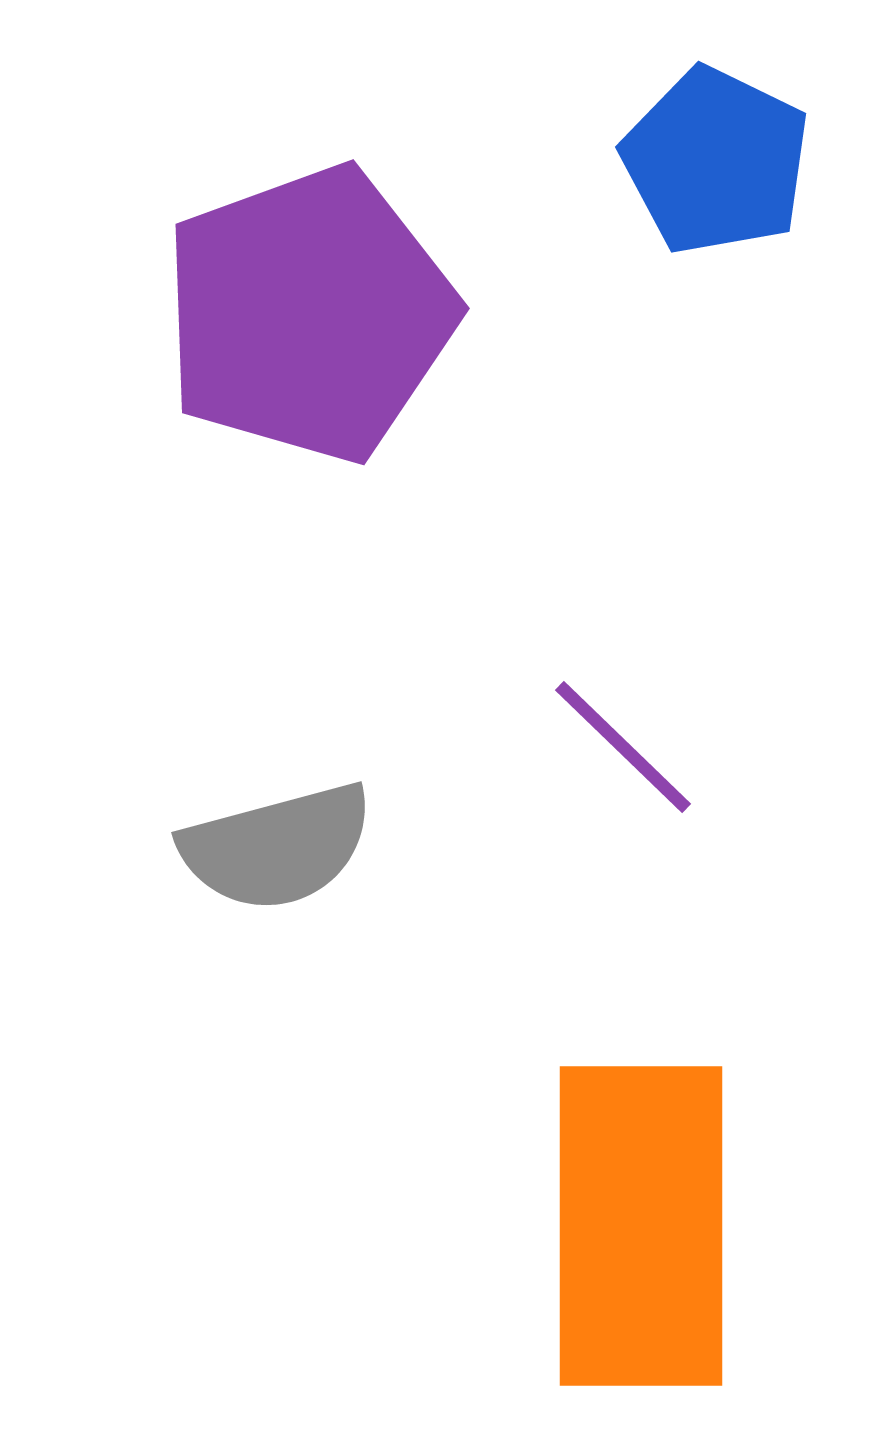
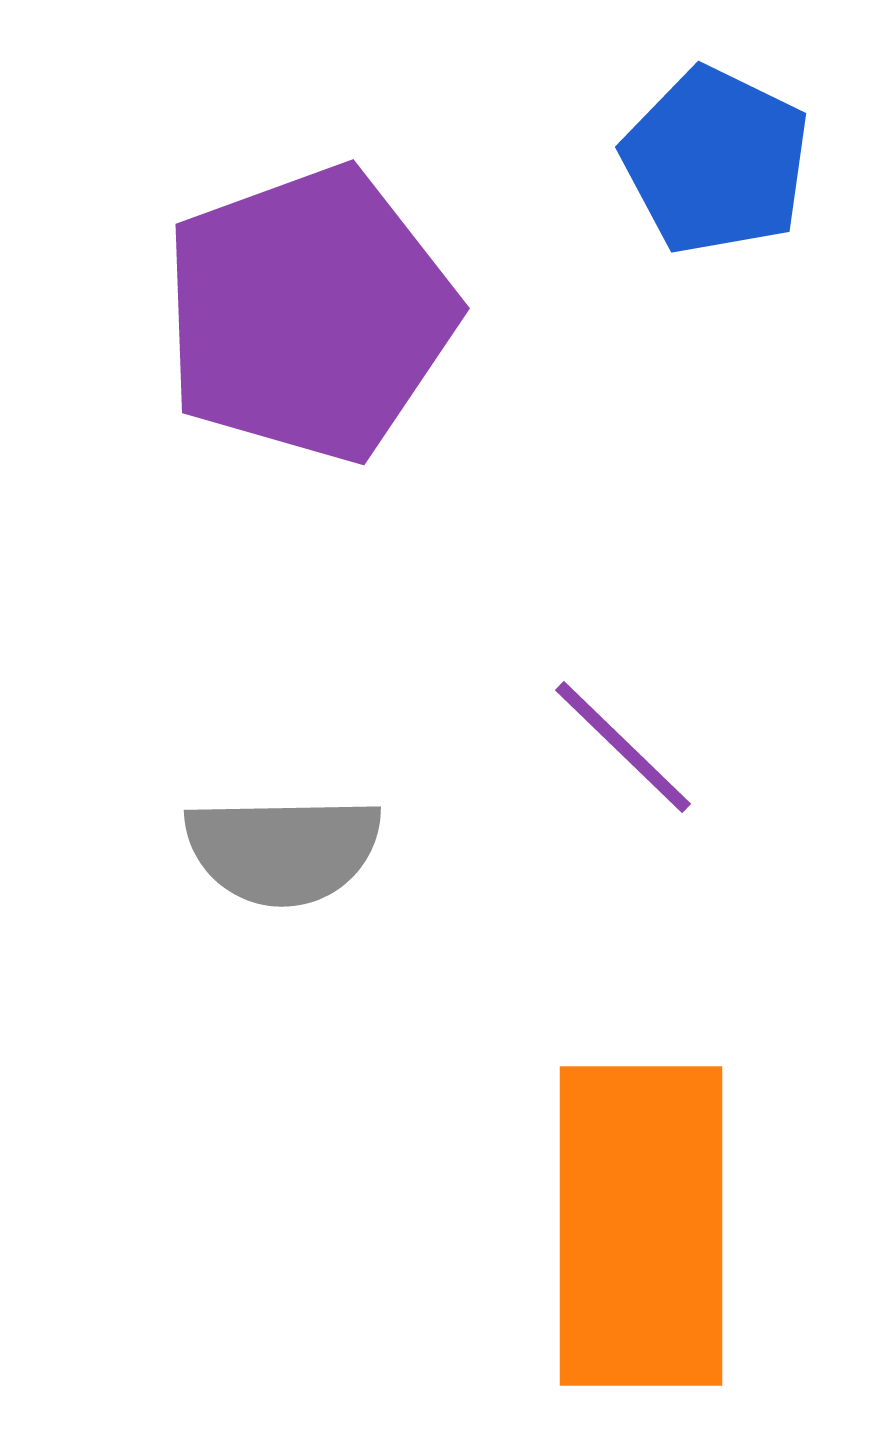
gray semicircle: moved 6 px right, 3 px down; rotated 14 degrees clockwise
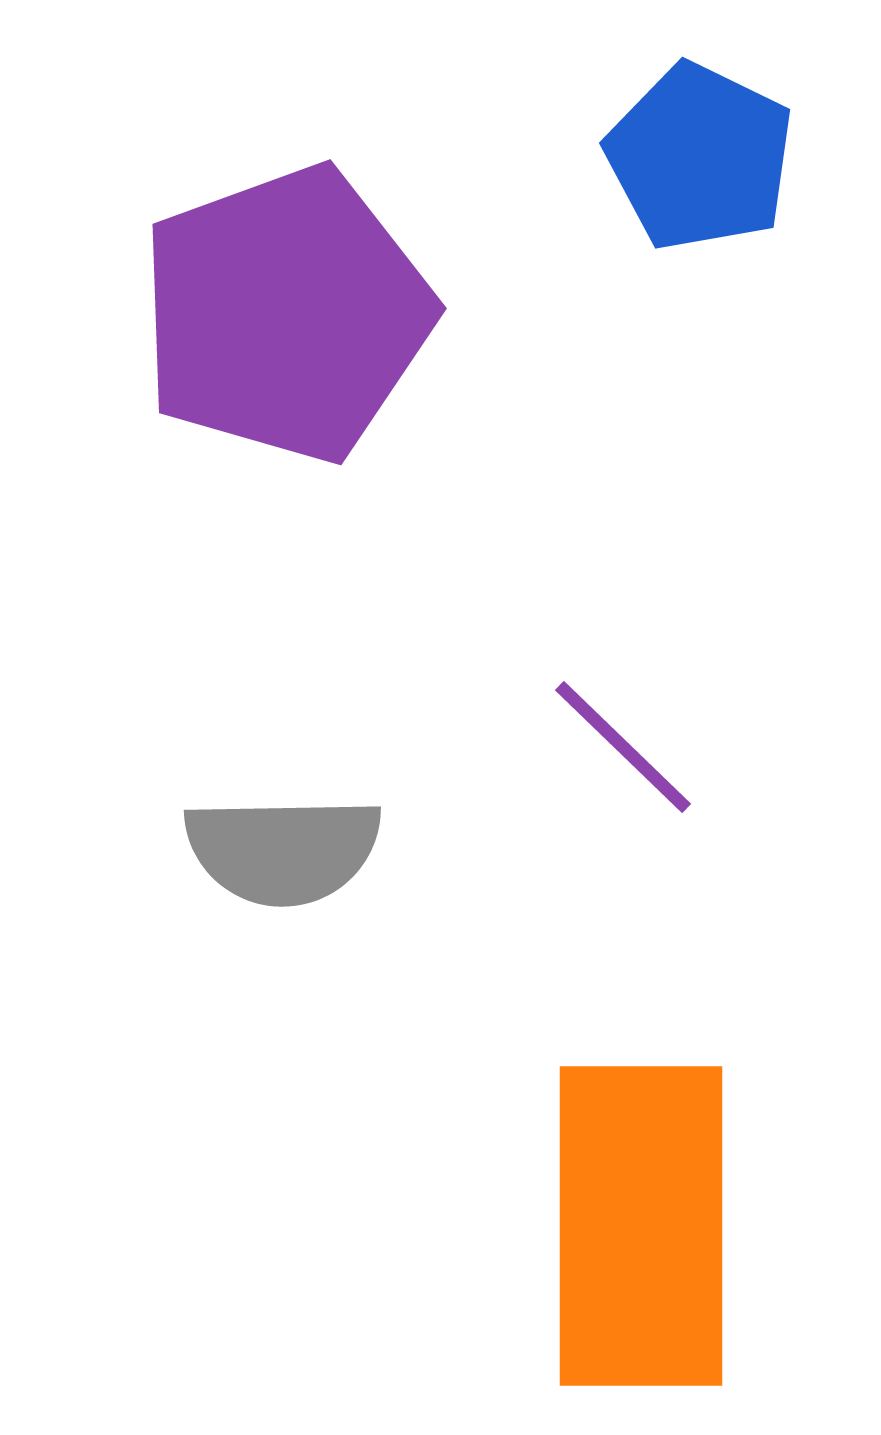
blue pentagon: moved 16 px left, 4 px up
purple pentagon: moved 23 px left
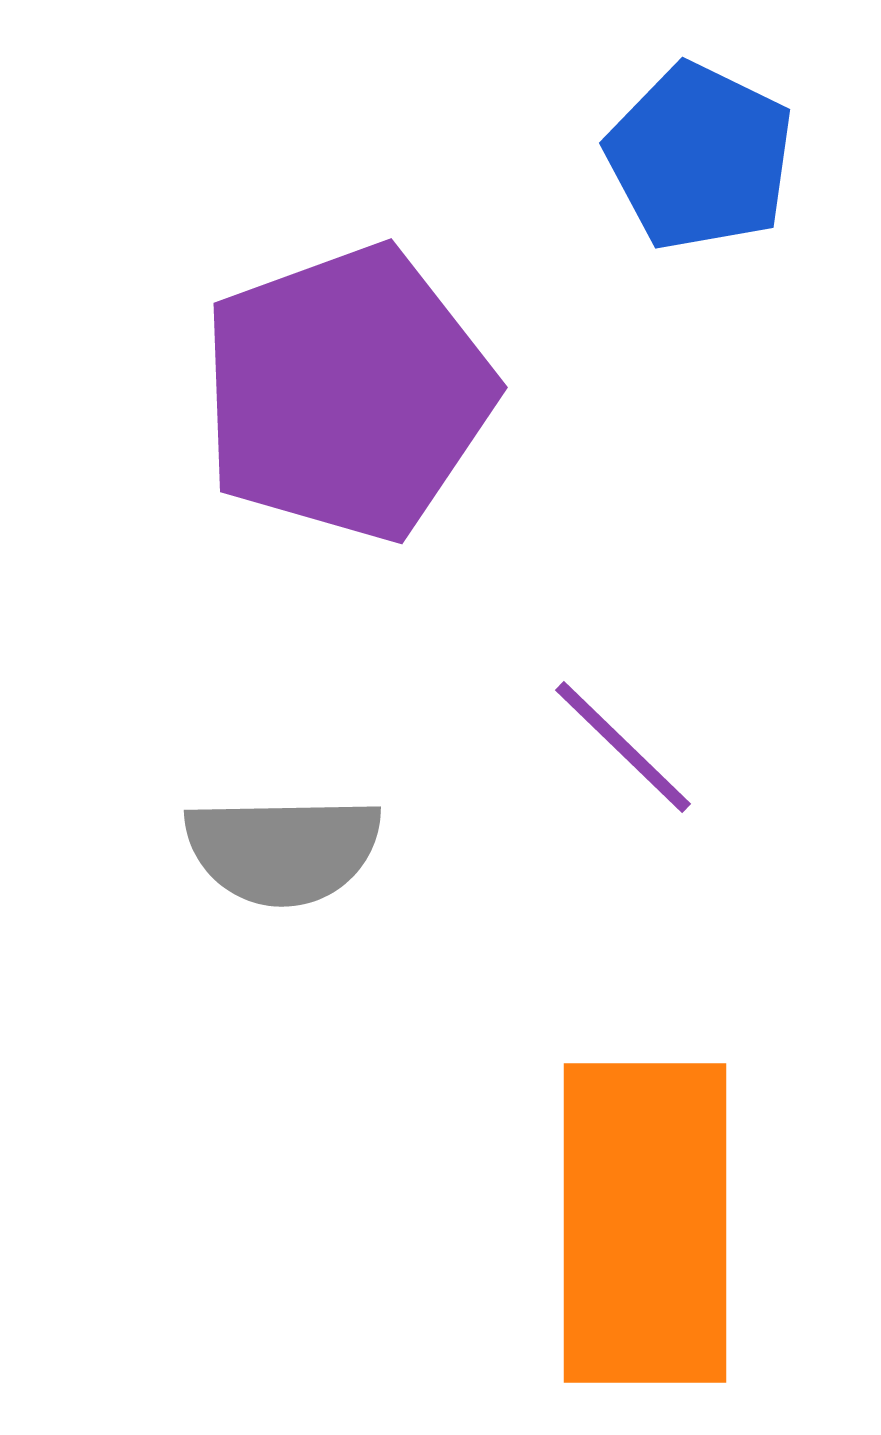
purple pentagon: moved 61 px right, 79 px down
orange rectangle: moved 4 px right, 3 px up
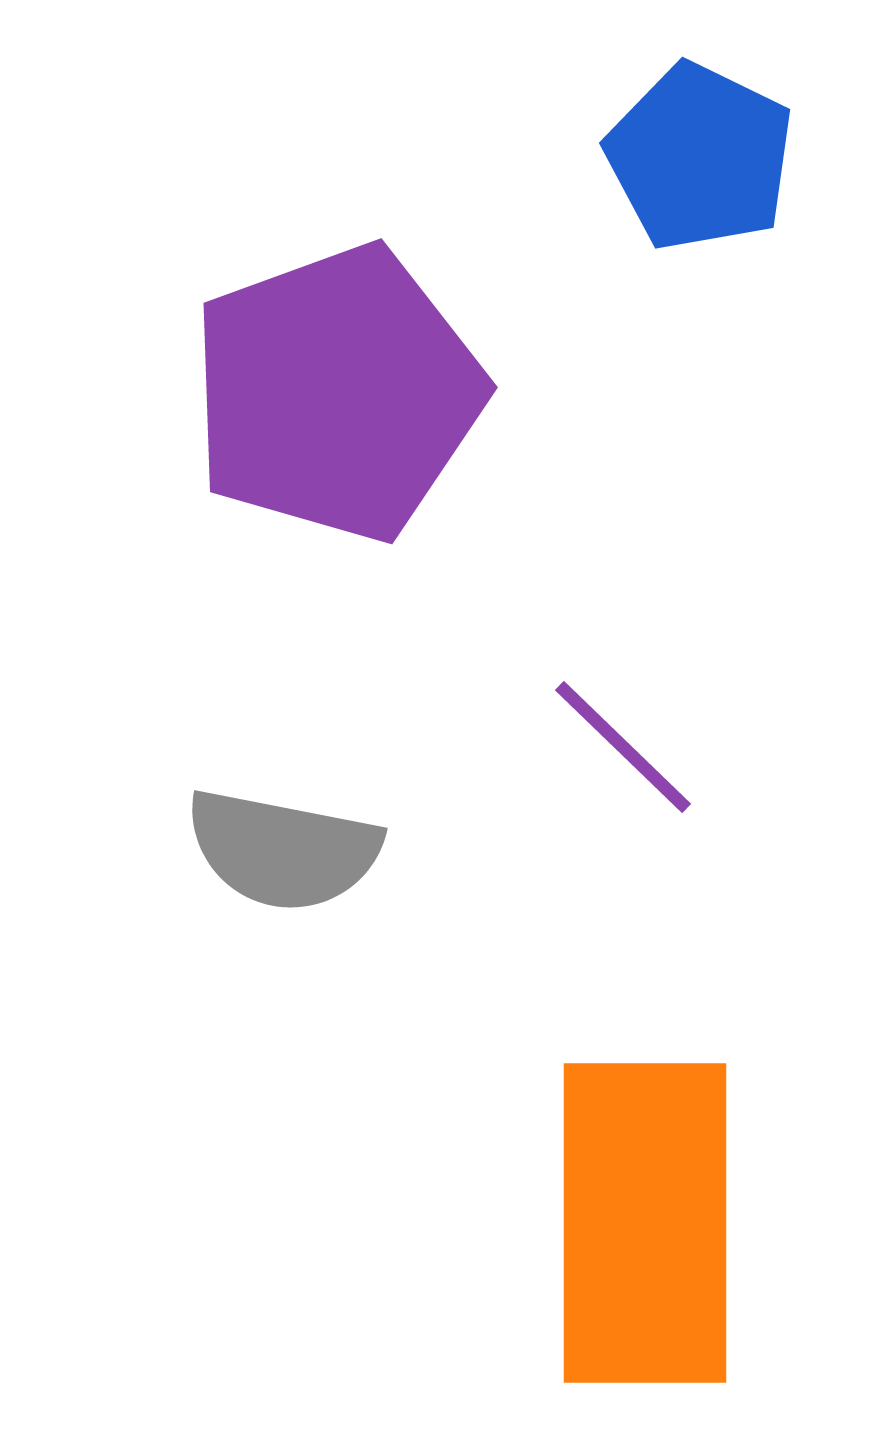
purple pentagon: moved 10 px left
gray semicircle: rotated 12 degrees clockwise
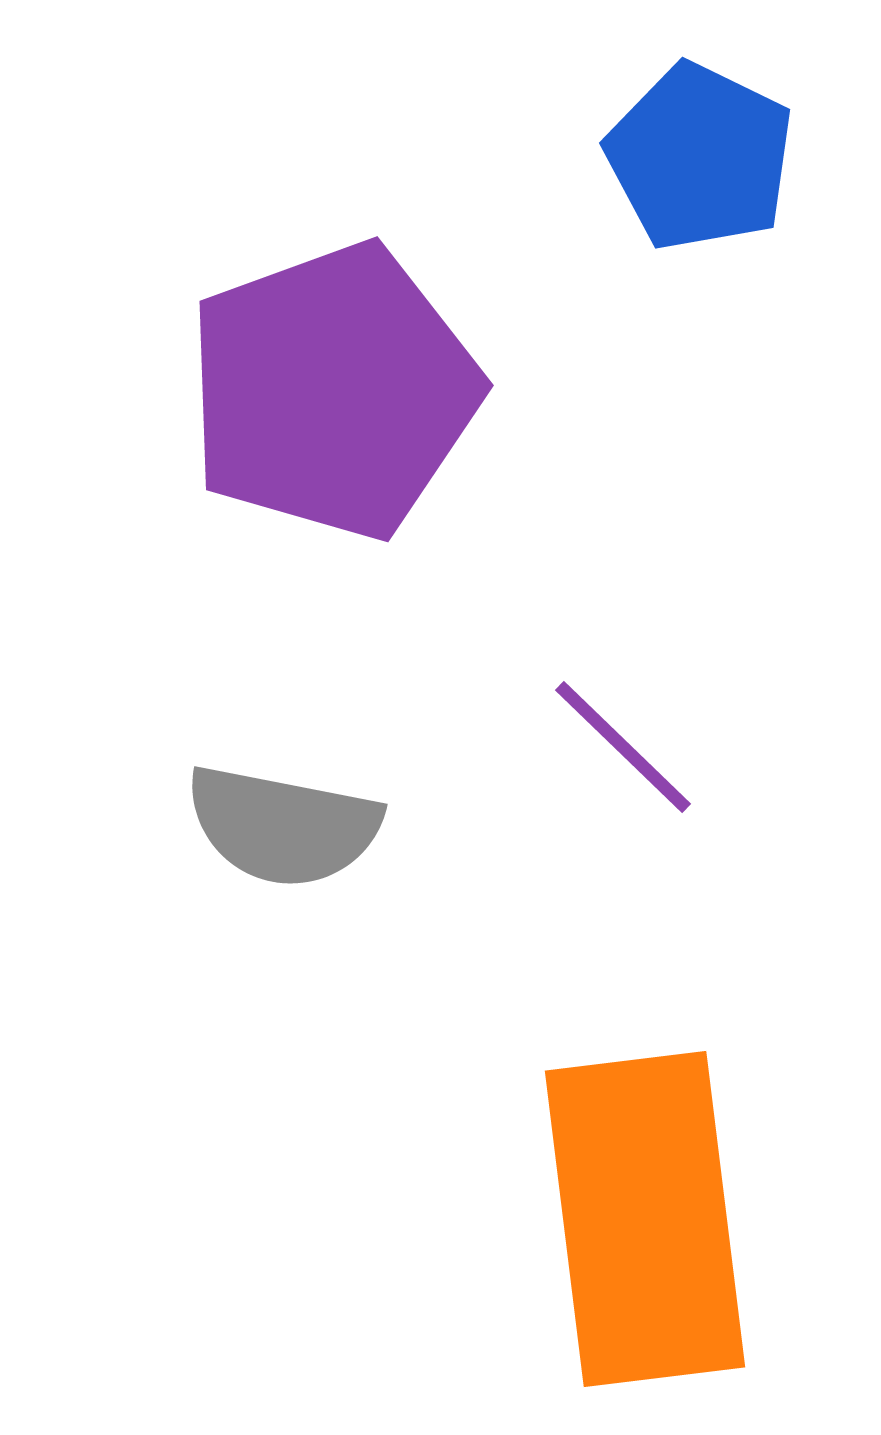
purple pentagon: moved 4 px left, 2 px up
gray semicircle: moved 24 px up
orange rectangle: moved 4 px up; rotated 7 degrees counterclockwise
